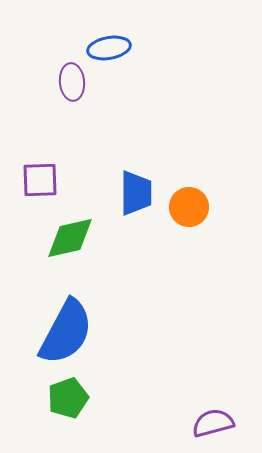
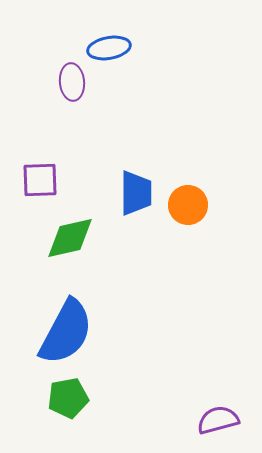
orange circle: moved 1 px left, 2 px up
green pentagon: rotated 9 degrees clockwise
purple semicircle: moved 5 px right, 3 px up
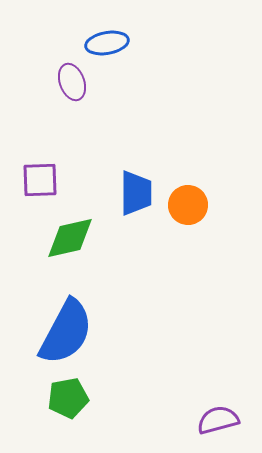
blue ellipse: moved 2 px left, 5 px up
purple ellipse: rotated 15 degrees counterclockwise
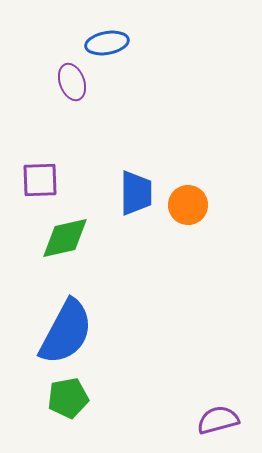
green diamond: moved 5 px left
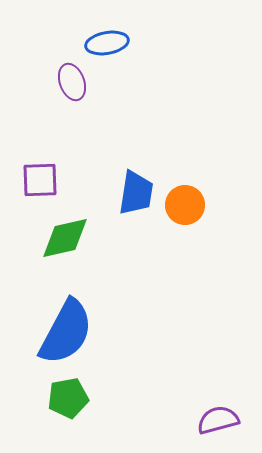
blue trapezoid: rotated 9 degrees clockwise
orange circle: moved 3 px left
